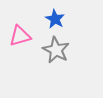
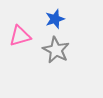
blue star: rotated 24 degrees clockwise
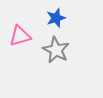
blue star: moved 1 px right, 1 px up
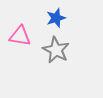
pink triangle: rotated 25 degrees clockwise
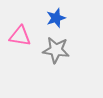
gray star: rotated 20 degrees counterclockwise
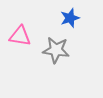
blue star: moved 14 px right
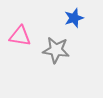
blue star: moved 4 px right
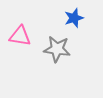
gray star: moved 1 px right, 1 px up
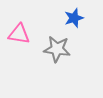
pink triangle: moved 1 px left, 2 px up
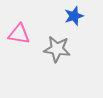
blue star: moved 2 px up
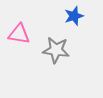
gray star: moved 1 px left, 1 px down
